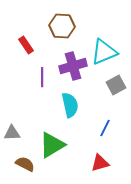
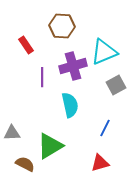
green triangle: moved 2 px left, 1 px down
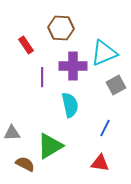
brown hexagon: moved 1 px left, 2 px down
cyan triangle: moved 1 px down
purple cross: rotated 16 degrees clockwise
red triangle: rotated 24 degrees clockwise
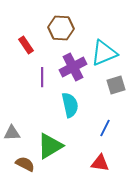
purple cross: moved 1 px down; rotated 28 degrees counterclockwise
gray square: rotated 12 degrees clockwise
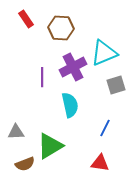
red rectangle: moved 26 px up
gray triangle: moved 4 px right, 1 px up
brown semicircle: rotated 132 degrees clockwise
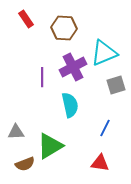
brown hexagon: moved 3 px right
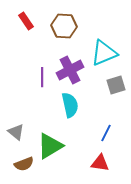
red rectangle: moved 2 px down
brown hexagon: moved 2 px up
purple cross: moved 3 px left, 3 px down
blue line: moved 1 px right, 5 px down
gray triangle: rotated 42 degrees clockwise
brown semicircle: moved 1 px left
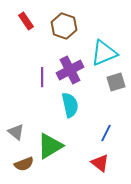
brown hexagon: rotated 15 degrees clockwise
gray square: moved 3 px up
red triangle: rotated 30 degrees clockwise
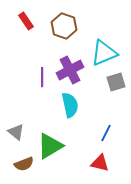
red triangle: rotated 24 degrees counterclockwise
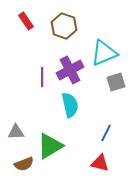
gray triangle: rotated 42 degrees counterclockwise
